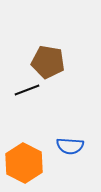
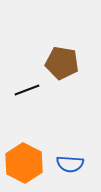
brown pentagon: moved 14 px right, 1 px down
blue semicircle: moved 18 px down
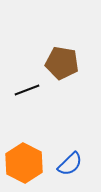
blue semicircle: rotated 48 degrees counterclockwise
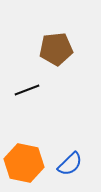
brown pentagon: moved 6 px left, 14 px up; rotated 16 degrees counterclockwise
orange hexagon: rotated 15 degrees counterclockwise
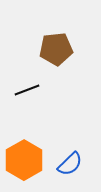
orange hexagon: moved 3 px up; rotated 18 degrees clockwise
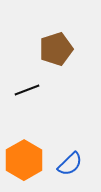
brown pentagon: rotated 12 degrees counterclockwise
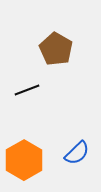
brown pentagon: rotated 24 degrees counterclockwise
blue semicircle: moved 7 px right, 11 px up
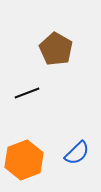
black line: moved 3 px down
orange hexagon: rotated 9 degrees clockwise
